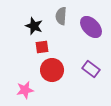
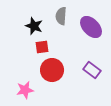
purple rectangle: moved 1 px right, 1 px down
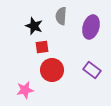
purple ellipse: rotated 60 degrees clockwise
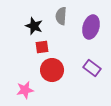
purple rectangle: moved 2 px up
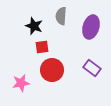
pink star: moved 4 px left, 7 px up
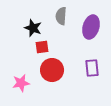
black star: moved 1 px left, 2 px down
purple rectangle: rotated 48 degrees clockwise
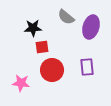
gray semicircle: moved 5 px right, 1 px down; rotated 54 degrees counterclockwise
black star: rotated 24 degrees counterclockwise
purple rectangle: moved 5 px left, 1 px up
pink star: rotated 18 degrees clockwise
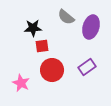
red square: moved 1 px up
purple rectangle: rotated 60 degrees clockwise
pink star: rotated 18 degrees clockwise
